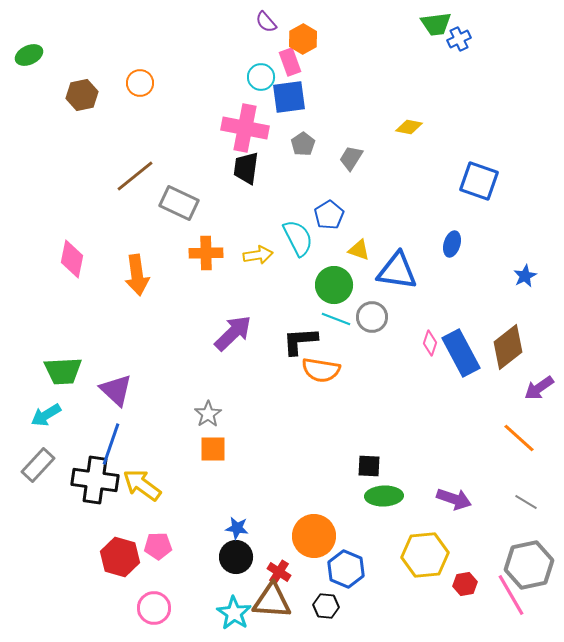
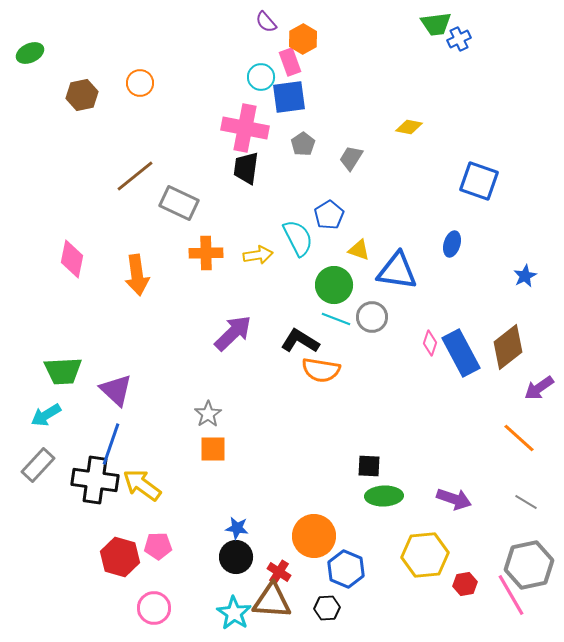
green ellipse at (29, 55): moved 1 px right, 2 px up
black L-shape at (300, 341): rotated 36 degrees clockwise
black hexagon at (326, 606): moved 1 px right, 2 px down; rotated 10 degrees counterclockwise
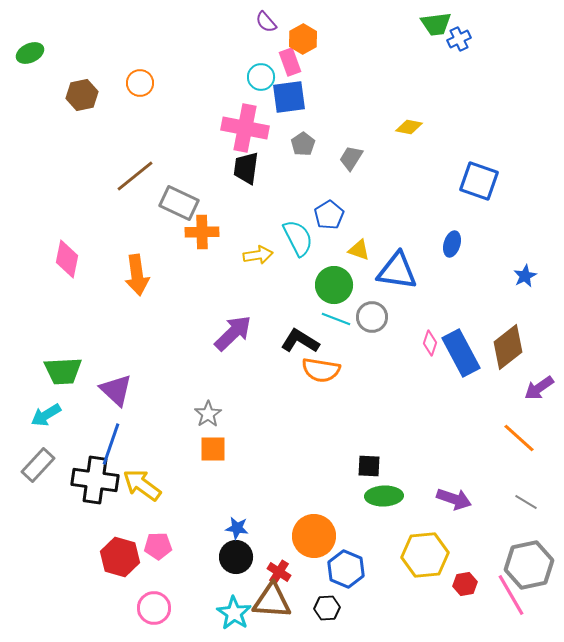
orange cross at (206, 253): moved 4 px left, 21 px up
pink diamond at (72, 259): moved 5 px left
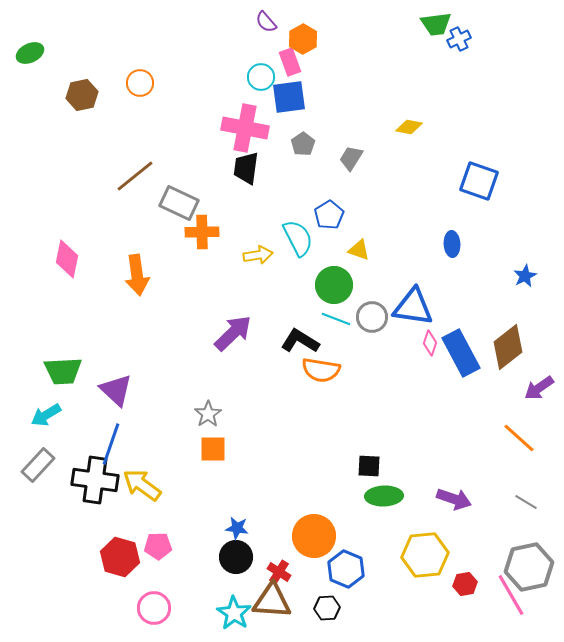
blue ellipse at (452, 244): rotated 20 degrees counterclockwise
blue triangle at (397, 271): moved 16 px right, 36 px down
gray hexagon at (529, 565): moved 2 px down
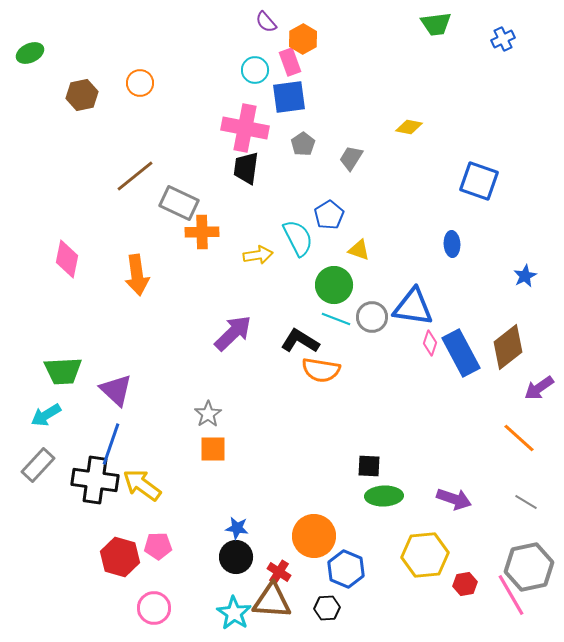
blue cross at (459, 39): moved 44 px right
cyan circle at (261, 77): moved 6 px left, 7 px up
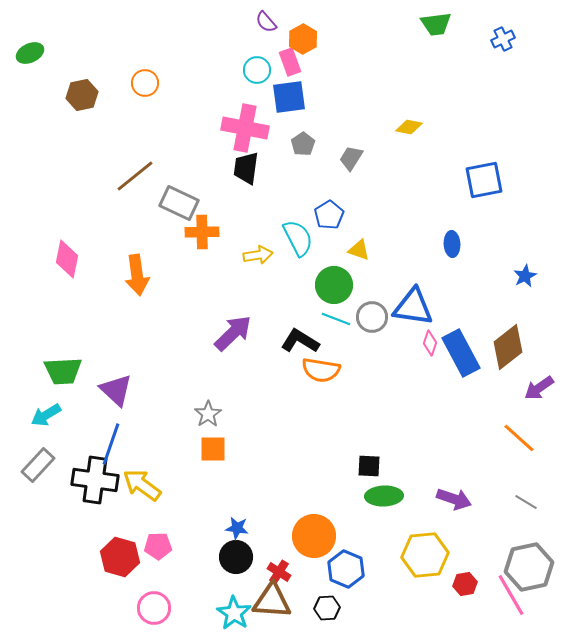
cyan circle at (255, 70): moved 2 px right
orange circle at (140, 83): moved 5 px right
blue square at (479, 181): moved 5 px right, 1 px up; rotated 30 degrees counterclockwise
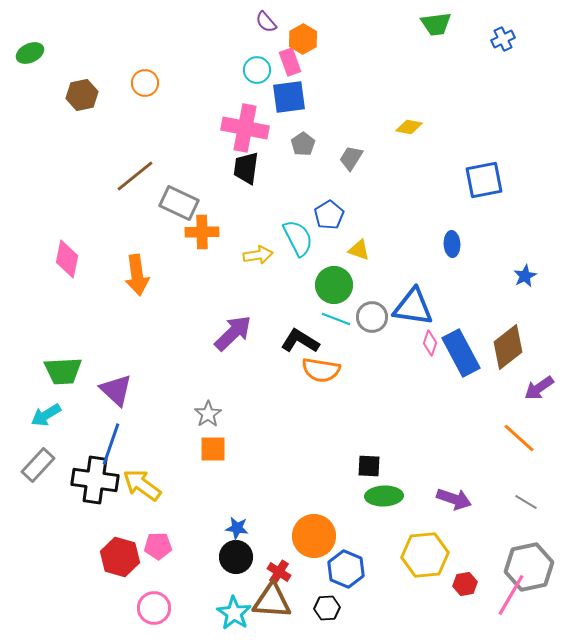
pink line at (511, 595): rotated 60 degrees clockwise
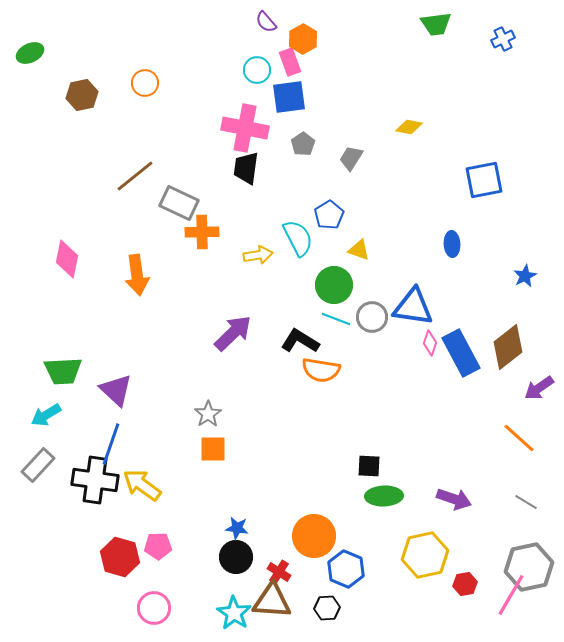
yellow hexagon at (425, 555): rotated 6 degrees counterclockwise
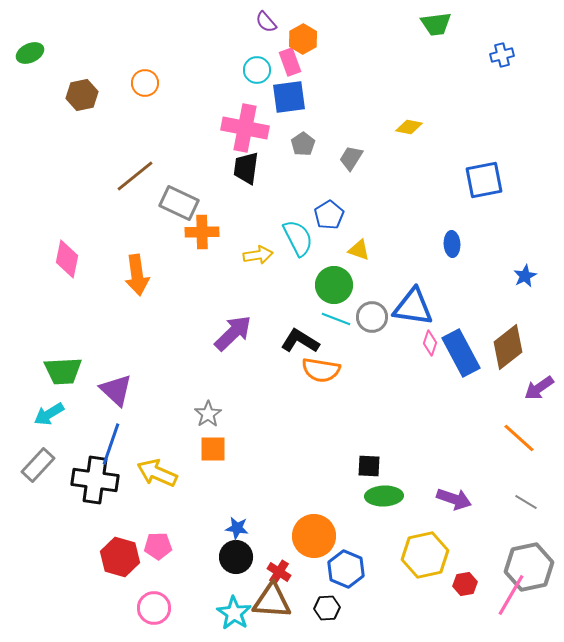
blue cross at (503, 39): moved 1 px left, 16 px down; rotated 10 degrees clockwise
cyan arrow at (46, 415): moved 3 px right, 1 px up
yellow arrow at (142, 485): moved 15 px right, 12 px up; rotated 12 degrees counterclockwise
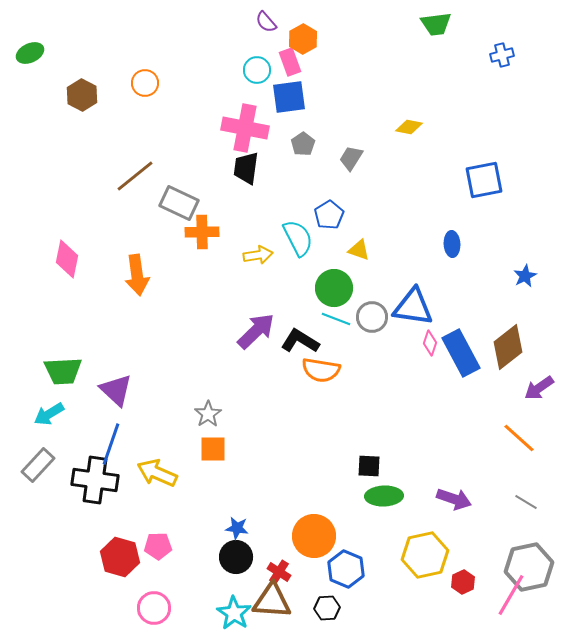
brown hexagon at (82, 95): rotated 20 degrees counterclockwise
green circle at (334, 285): moved 3 px down
purple arrow at (233, 333): moved 23 px right, 2 px up
red hexagon at (465, 584): moved 2 px left, 2 px up; rotated 15 degrees counterclockwise
